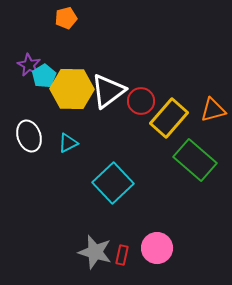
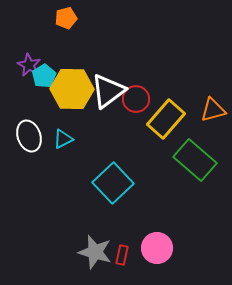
red circle: moved 5 px left, 2 px up
yellow rectangle: moved 3 px left, 1 px down
cyan triangle: moved 5 px left, 4 px up
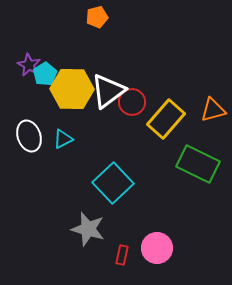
orange pentagon: moved 31 px right, 1 px up
cyan pentagon: moved 1 px right, 2 px up
red circle: moved 4 px left, 3 px down
green rectangle: moved 3 px right, 4 px down; rotated 15 degrees counterclockwise
gray star: moved 7 px left, 23 px up
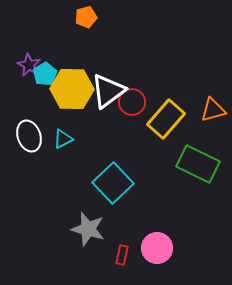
orange pentagon: moved 11 px left
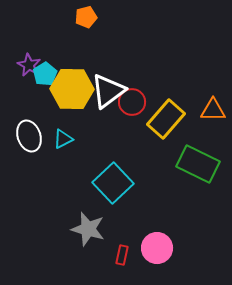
orange triangle: rotated 16 degrees clockwise
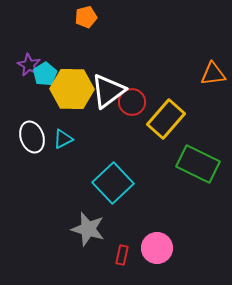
orange triangle: moved 36 px up; rotated 8 degrees counterclockwise
white ellipse: moved 3 px right, 1 px down
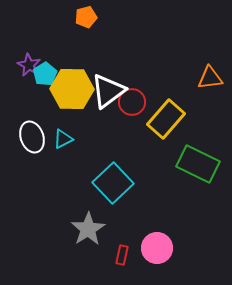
orange triangle: moved 3 px left, 4 px down
gray star: rotated 24 degrees clockwise
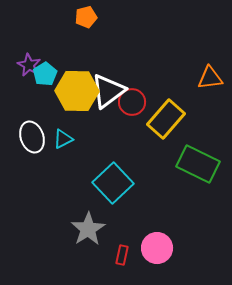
yellow hexagon: moved 5 px right, 2 px down
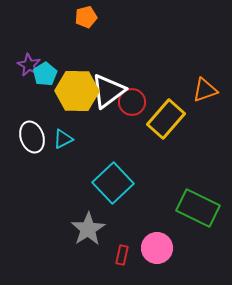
orange triangle: moved 5 px left, 12 px down; rotated 12 degrees counterclockwise
green rectangle: moved 44 px down
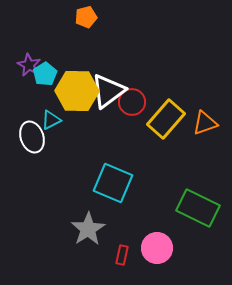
orange triangle: moved 33 px down
cyan triangle: moved 12 px left, 19 px up
cyan square: rotated 24 degrees counterclockwise
